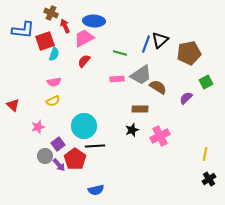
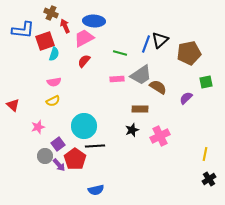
green square: rotated 16 degrees clockwise
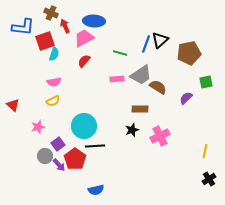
blue L-shape: moved 3 px up
yellow line: moved 3 px up
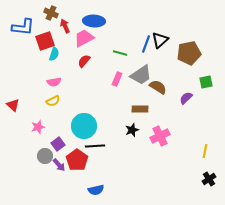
pink rectangle: rotated 64 degrees counterclockwise
red pentagon: moved 2 px right, 1 px down
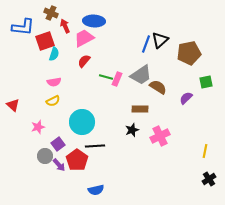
green line: moved 14 px left, 24 px down
cyan circle: moved 2 px left, 4 px up
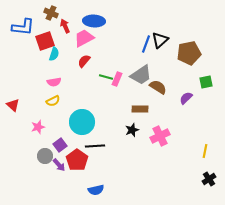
purple square: moved 2 px right, 1 px down
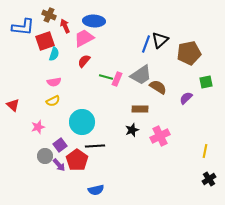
brown cross: moved 2 px left, 2 px down
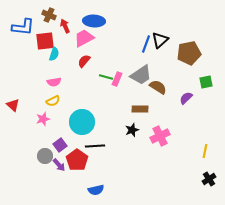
red square: rotated 12 degrees clockwise
pink star: moved 5 px right, 8 px up
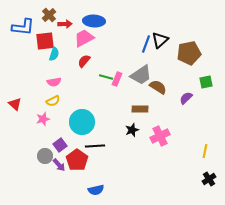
brown cross: rotated 24 degrees clockwise
red arrow: moved 2 px up; rotated 112 degrees clockwise
red triangle: moved 2 px right, 1 px up
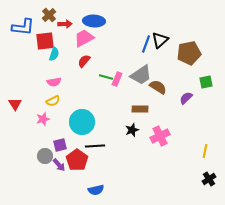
red triangle: rotated 16 degrees clockwise
purple square: rotated 24 degrees clockwise
